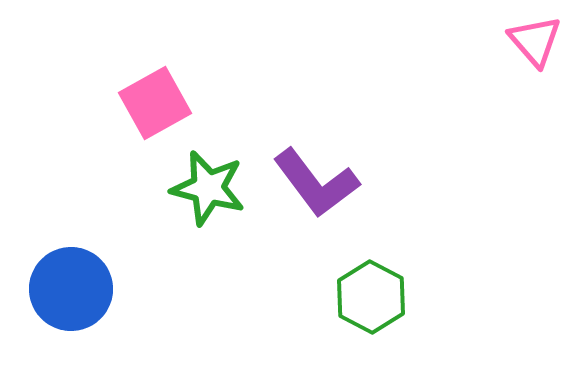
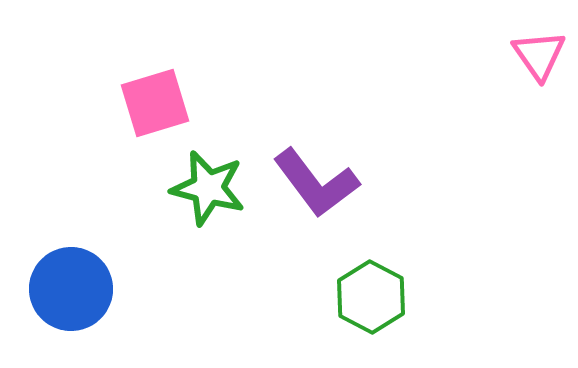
pink triangle: moved 4 px right, 14 px down; rotated 6 degrees clockwise
pink square: rotated 12 degrees clockwise
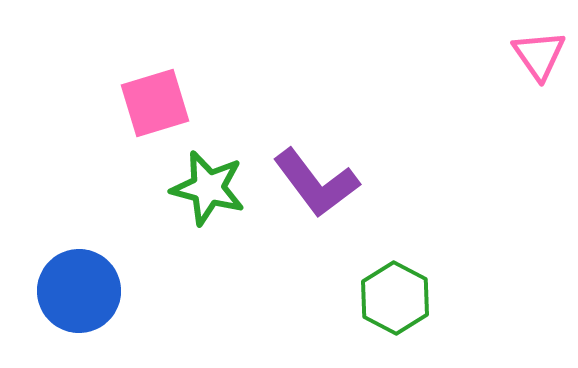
blue circle: moved 8 px right, 2 px down
green hexagon: moved 24 px right, 1 px down
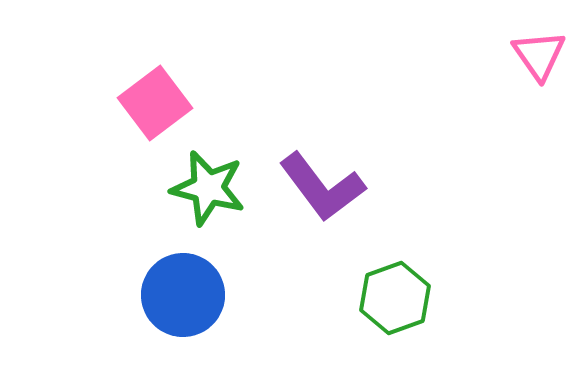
pink square: rotated 20 degrees counterclockwise
purple L-shape: moved 6 px right, 4 px down
blue circle: moved 104 px right, 4 px down
green hexagon: rotated 12 degrees clockwise
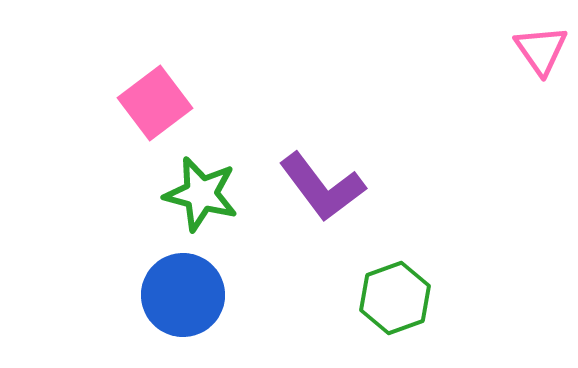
pink triangle: moved 2 px right, 5 px up
green star: moved 7 px left, 6 px down
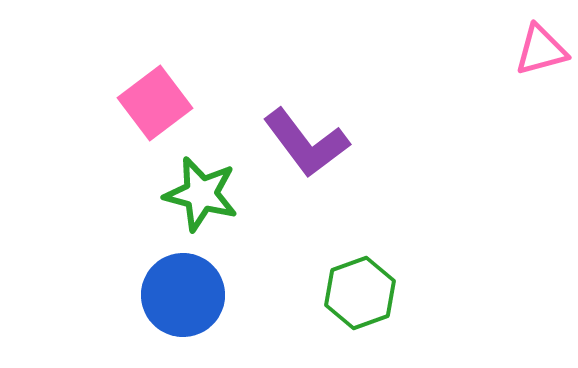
pink triangle: rotated 50 degrees clockwise
purple L-shape: moved 16 px left, 44 px up
green hexagon: moved 35 px left, 5 px up
